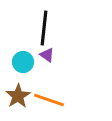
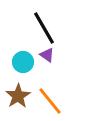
black line: rotated 36 degrees counterclockwise
orange line: moved 1 px right, 1 px down; rotated 32 degrees clockwise
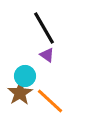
cyan circle: moved 2 px right, 14 px down
brown star: moved 2 px right, 3 px up
orange line: rotated 8 degrees counterclockwise
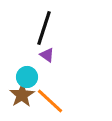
black line: rotated 48 degrees clockwise
cyan circle: moved 2 px right, 1 px down
brown star: moved 2 px right, 2 px down
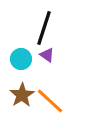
cyan circle: moved 6 px left, 18 px up
